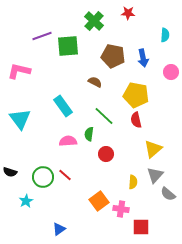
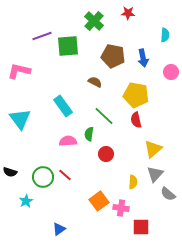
gray triangle: moved 1 px up
pink cross: moved 1 px up
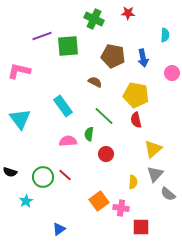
green cross: moved 2 px up; rotated 18 degrees counterclockwise
pink circle: moved 1 px right, 1 px down
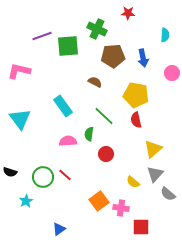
green cross: moved 3 px right, 10 px down
brown pentagon: rotated 15 degrees counterclockwise
yellow semicircle: rotated 128 degrees clockwise
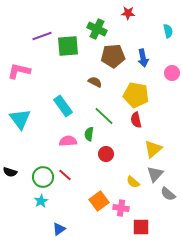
cyan semicircle: moved 3 px right, 4 px up; rotated 16 degrees counterclockwise
cyan star: moved 15 px right
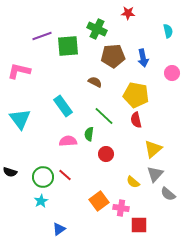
red square: moved 2 px left, 2 px up
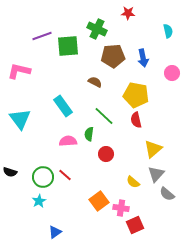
gray triangle: moved 1 px right
gray semicircle: moved 1 px left
cyan star: moved 2 px left
red square: moved 4 px left; rotated 24 degrees counterclockwise
blue triangle: moved 4 px left, 3 px down
